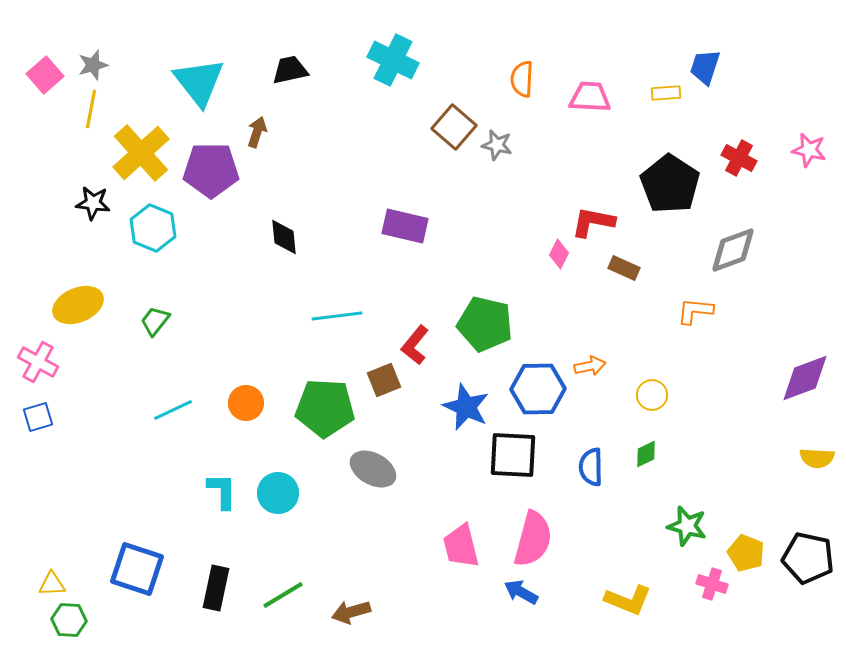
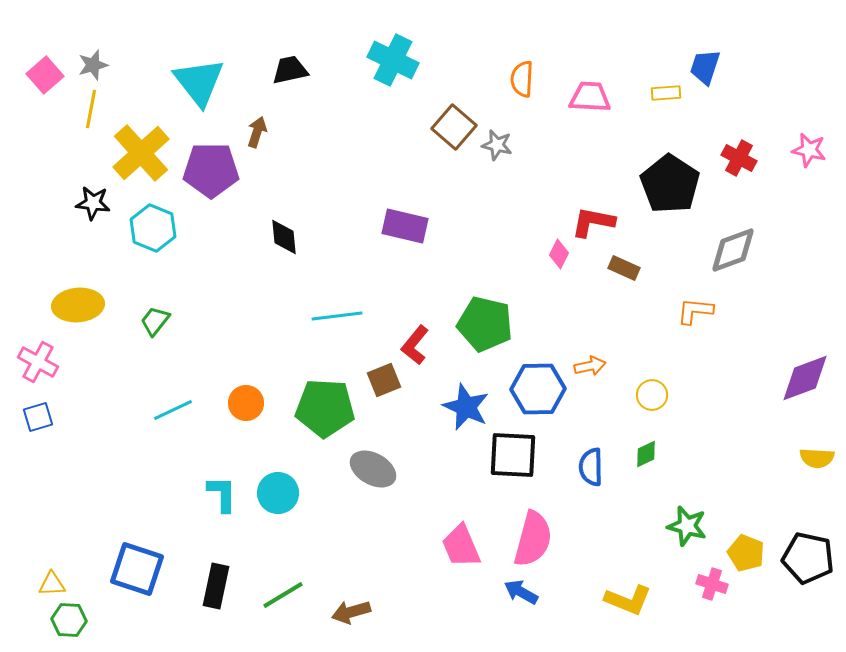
yellow ellipse at (78, 305): rotated 18 degrees clockwise
cyan L-shape at (222, 491): moved 3 px down
pink trapezoid at (461, 546): rotated 9 degrees counterclockwise
black rectangle at (216, 588): moved 2 px up
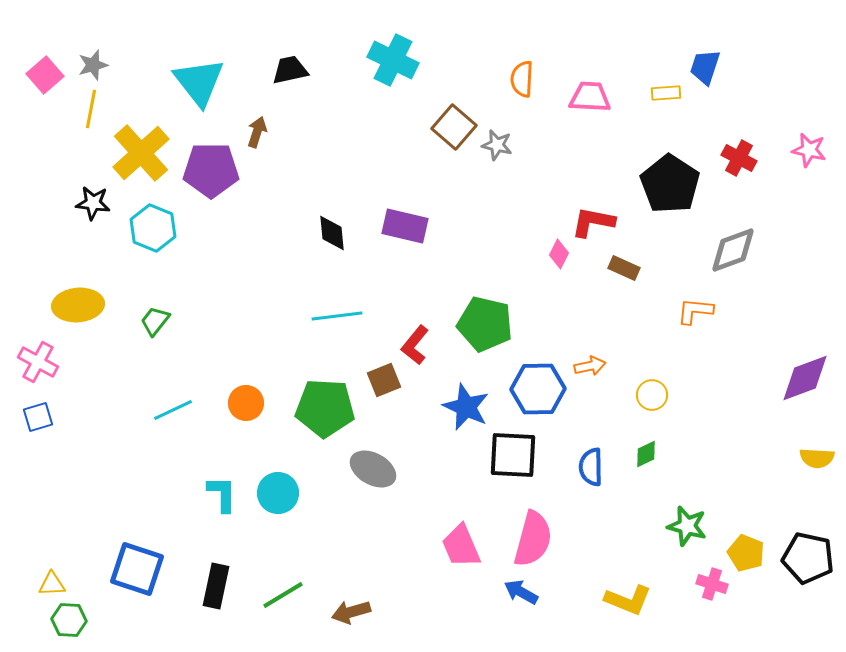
black diamond at (284, 237): moved 48 px right, 4 px up
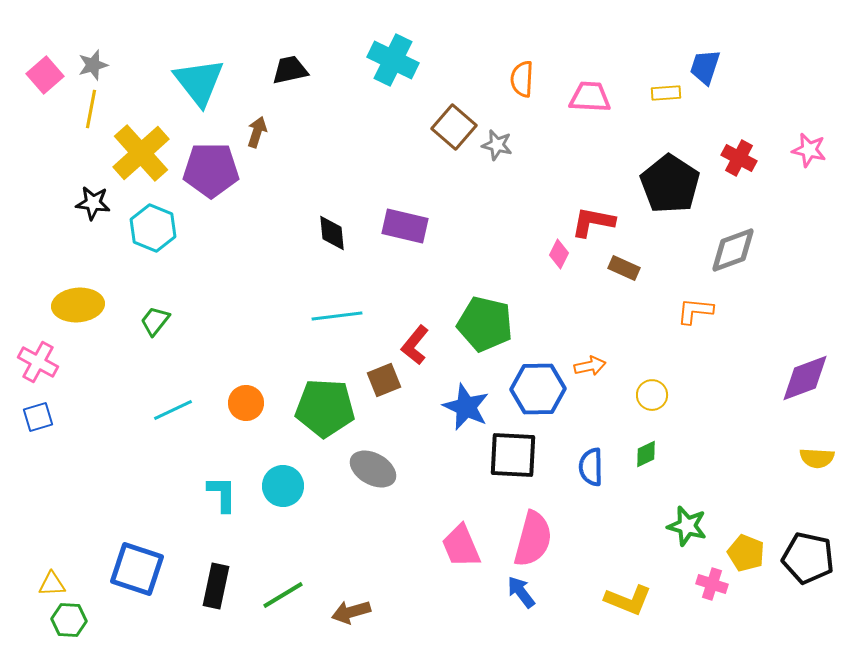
cyan circle at (278, 493): moved 5 px right, 7 px up
blue arrow at (521, 592): rotated 24 degrees clockwise
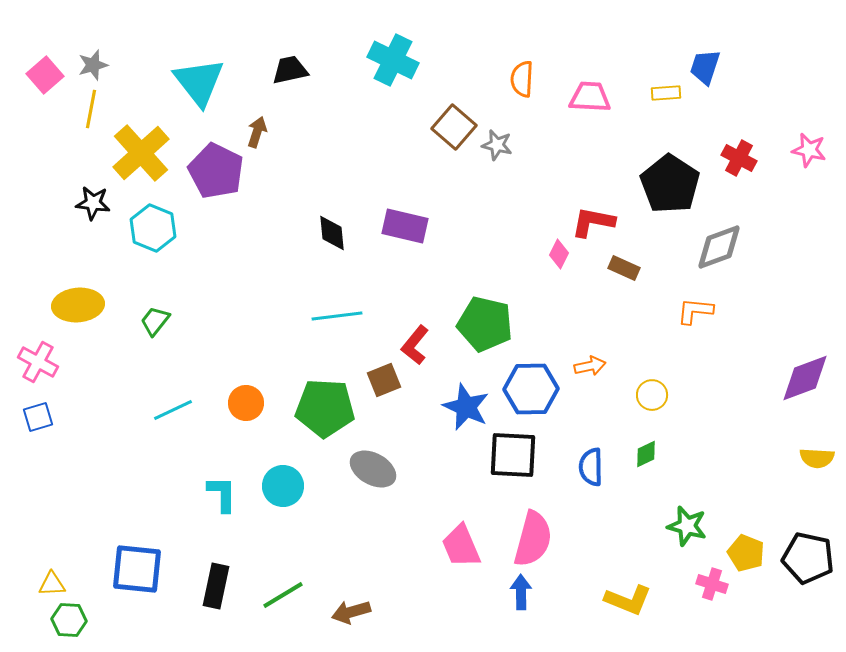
purple pentagon at (211, 170): moved 5 px right, 1 px down; rotated 26 degrees clockwise
gray diamond at (733, 250): moved 14 px left, 3 px up
blue hexagon at (538, 389): moved 7 px left
blue square at (137, 569): rotated 12 degrees counterclockwise
blue arrow at (521, 592): rotated 36 degrees clockwise
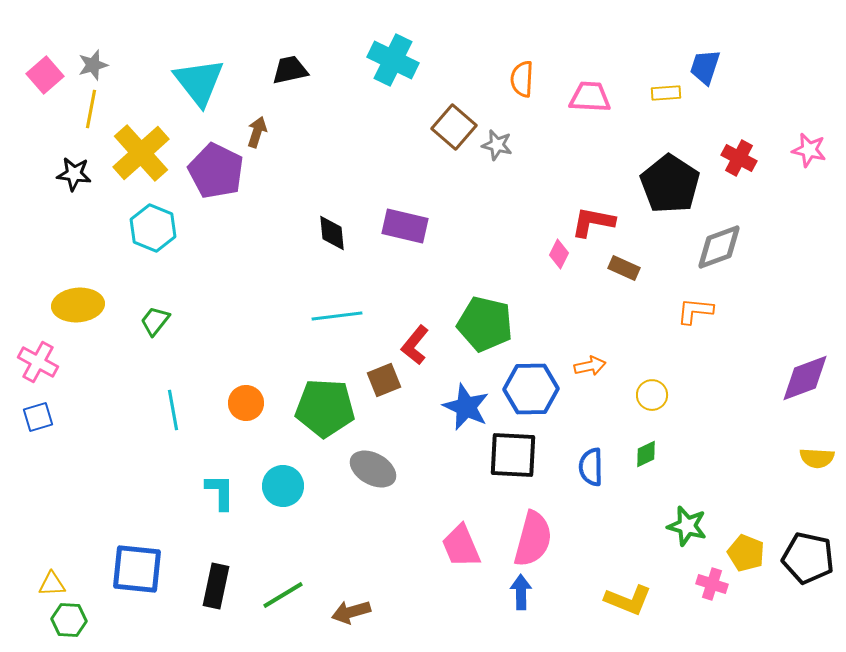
black star at (93, 203): moved 19 px left, 29 px up
cyan line at (173, 410): rotated 75 degrees counterclockwise
cyan L-shape at (222, 494): moved 2 px left, 2 px up
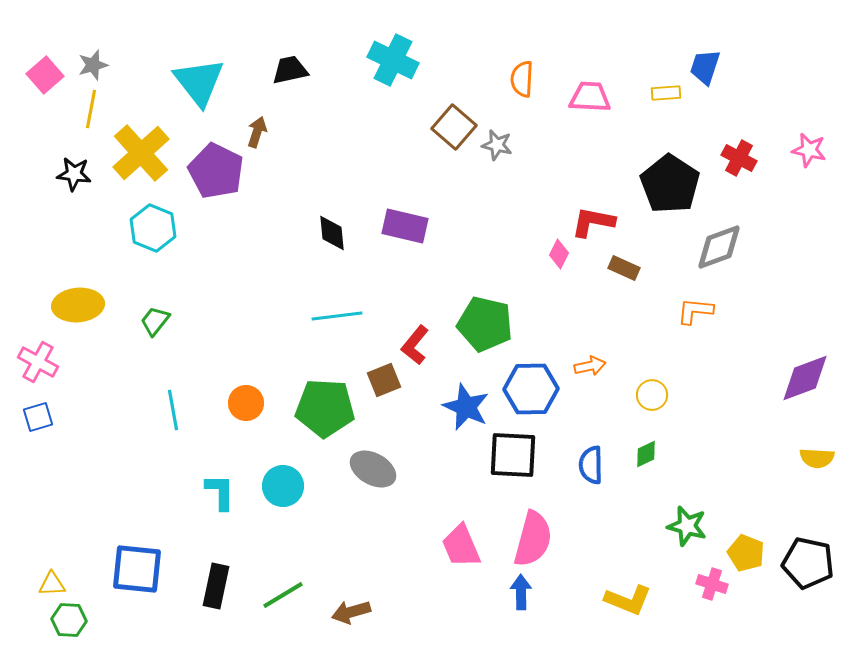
blue semicircle at (591, 467): moved 2 px up
black pentagon at (808, 558): moved 5 px down
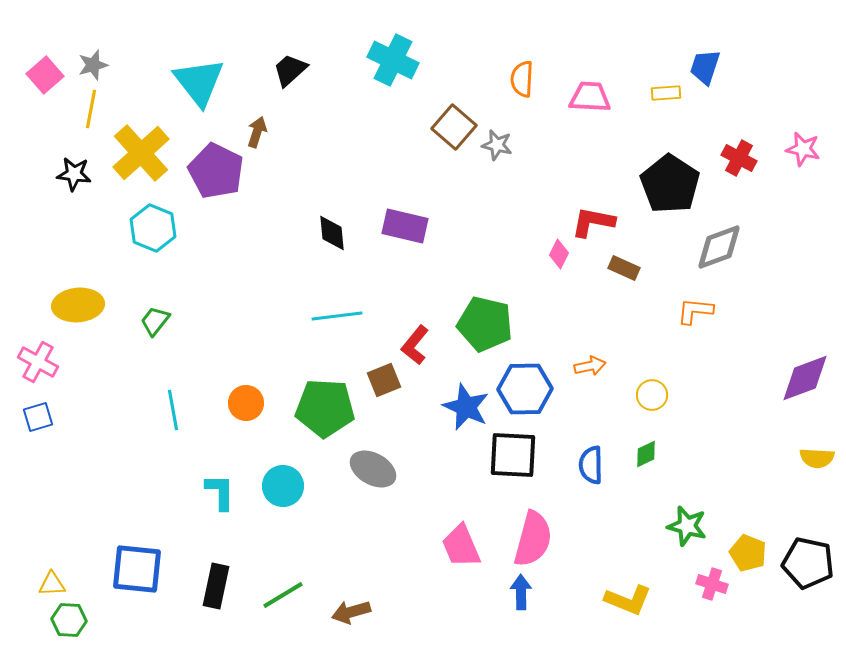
black trapezoid at (290, 70): rotated 30 degrees counterclockwise
pink star at (809, 150): moved 6 px left, 1 px up
blue hexagon at (531, 389): moved 6 px left
yellow pentagon at (746, 553): moved 2 px right
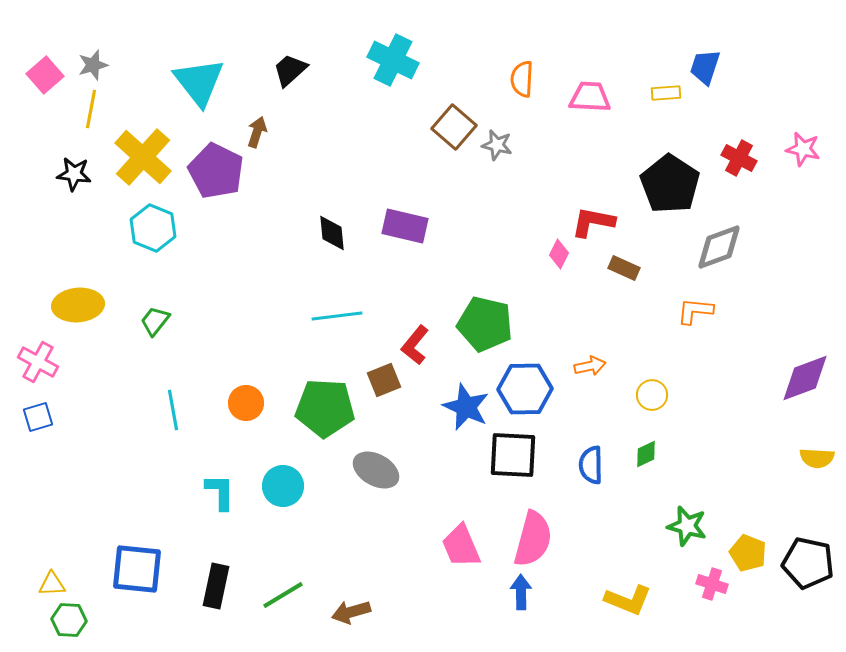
yellow cross at (141, 153): moved 2 px right, 4 px down; rotated 6 degrees counterclockwise
gray ellipse at (373, 469): moved 3 px right, 1 px down
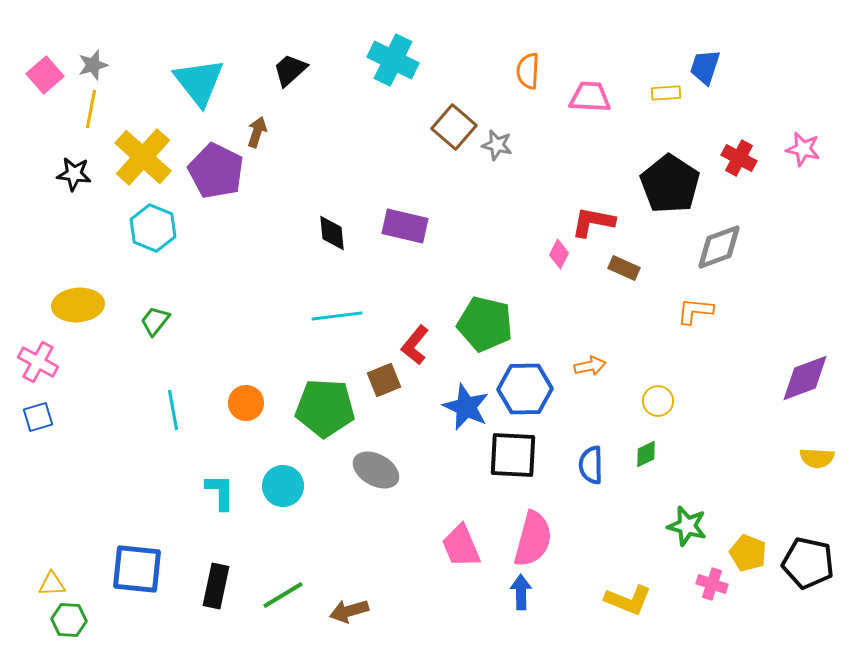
orange semicircle at (522, 79): moved 6 px right, 8 px up
yellow circle at (652, 395): moved 6 px right, 6 px down
brown arrow at (351, 612): moved 2 px left, 1 px up
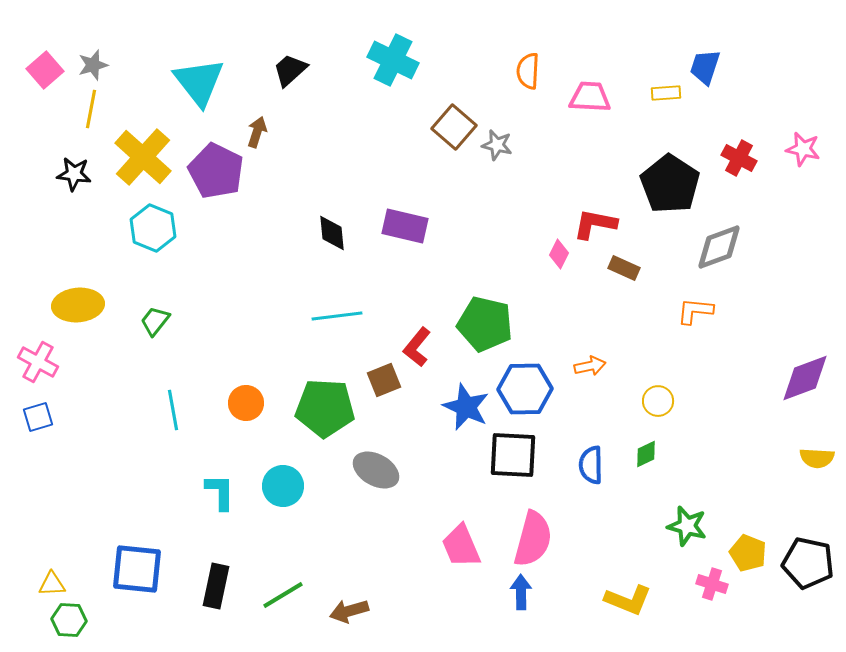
pink square at (45, 75): moved 5 px up
red L-shape at (593, 222): moved 2 px right, 2 px down
red L-shape at (415, 345): moved 2 px right, 2 px down
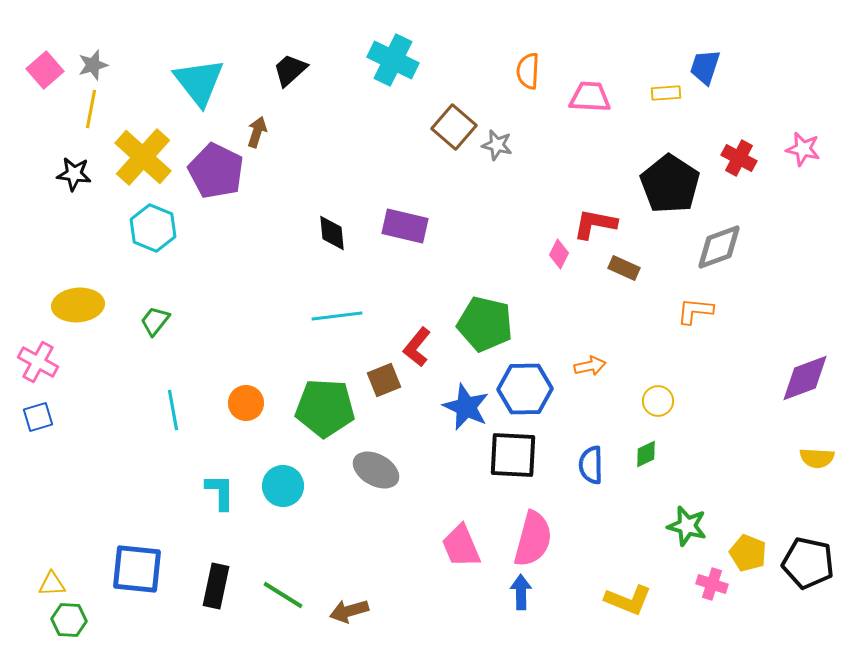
green line at (283, 595): rotated 63 degrees clockwise
